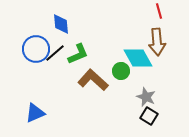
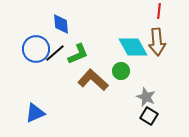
red line: rotated 21 degrees clockwise
cyan diamond: moved 5 px left, 11 px up
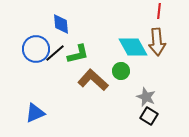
green L-shape: rotated 10 degrees clockwise
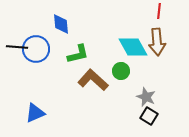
black line: moved 38 px left, 6 px up; rotated 45 degrees clockwise
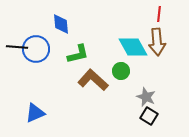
red line: moved 3 px down
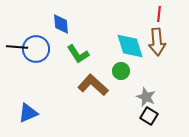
cyan diamond: moved 3 px left, 1 px up; rotated 12 degrees clockwise
green L-shape: rotated 70 degrees clockwise
brown L-shape: moved 5 px down
blue triangle: moved 7 px left
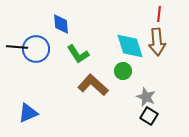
green circle: moved 2 px right
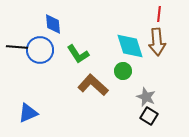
blue diamond: moved 8 px left
blue circle: moved 4 px right, 1 px down
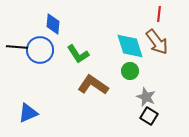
blue diamond: rotated 10 degrees clockwise
brown arrow: rotated 32 degrees counterclockwise
green circle: moved 7 px right
brown L-shape: rotated 8 degrees counterclockwise
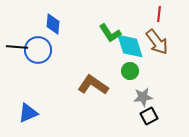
blue circle: moved 2 px left
green L-shape: moved 32 px right, 21 px up
gray star: moved 3 px left; rotated 30 degrees counterclockwise
black square: rotated 30 degrees clockwise
